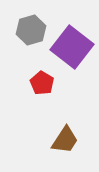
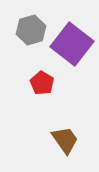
purple square: moved 3 px up
brown trapezoid: rotated 68 degrees counterclockwise
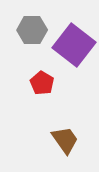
gray hexagon: moved 1 px right; rotated 16 degrees clockwise
purple square: moved 2 px right, 1 px down
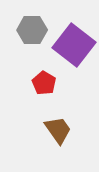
red pentagon: moved 2 px right
brown trapezoid: moved 7 px left, 10 px up
